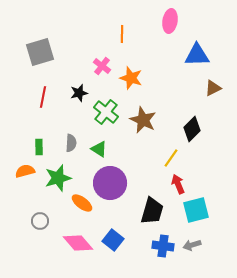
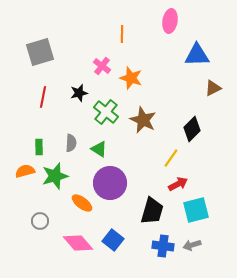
green star: moved 3 px left, 2 px up
red arrow: rotated 84 degrees clockwise
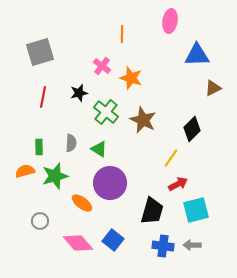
gray arrow: rotated 18 degrees clockwise
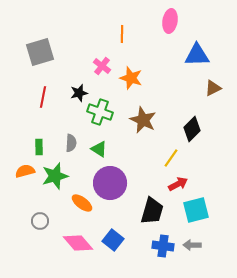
green cross: moved 6 px left; rotated 20 degrees counterclockwise
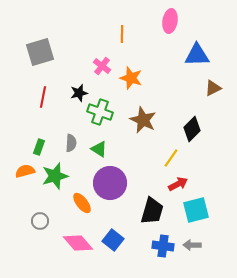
green rectangle: rotated 21 degrees clockwise
orange ellipse: rotated 15 degrees clockwise
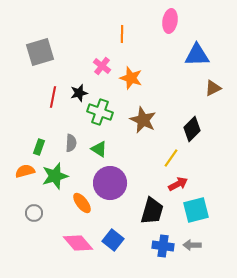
red line: moved 10 px right
gray circle: moved 6 px left, 8 px up
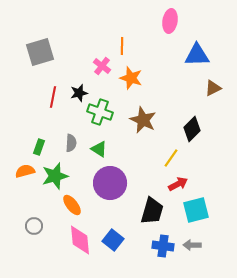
orange line: moved 12 px down
orange ellipse: moved 10 px left, 2 px down
gray circle: moved 13 px down
pink diamond: moved 2 px right, 3 px up; rotated 36 degrees clockwise
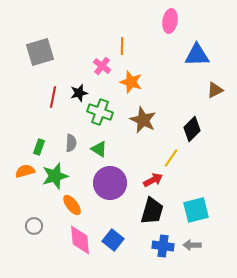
orange star: moved 4 px down
brown triangle: moved 2 px right, 2 px down
red arrow: moved 25 px left, 4 px up
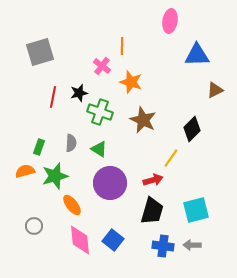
red arrow: rotated 12 degrees clockwise
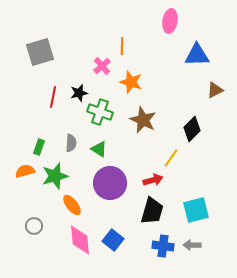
pink cross: rotated 12 degrees clockwise
